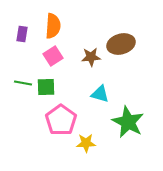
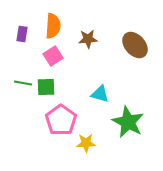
brown ellipse: moved 14 px right, 1 px down; rotated 64 degrees clockwise
brown star: moved 3 px left, 18 px up
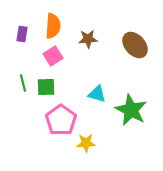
green line: rotated 66 degrees clockwise
cyan triangle: moved 3 px left
green star: moved 3 px right, 12 px up
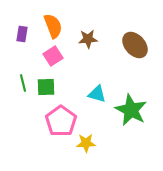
orange semicircle: rotated 25 degrees counterclockwise
pink pentagon: moved 1 px down
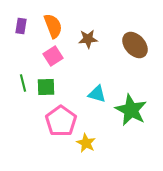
purple rectangle: moved 1 px left, 8 px up
yellow star: rotated 30 degrees clockwise
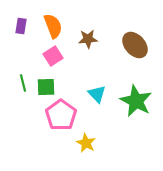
cyan triangle: rotated 30 degrees clockwise
green star: moved 5 px right, 9 px up
pink pentagon: moved 6 px up
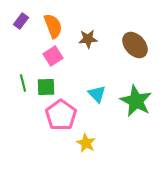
purple rectangle: moved 5 px up; rotated 28 degrees clockwise
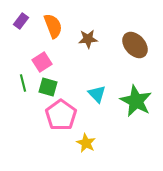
pink square: moved 11 px left, 6 px down
green square: moved 2 px right; rotated 18 degrees clockwise
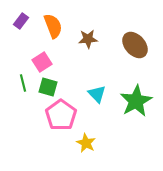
green star: rotated 16 degrees clockwise
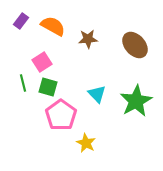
orange semicircle: rotated 40 degrees counterclockwise
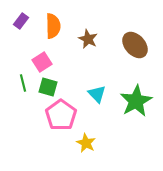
orange semicircle: rotated 60 degrees clockwise
brown star: rotated 30 degrees clockwise
